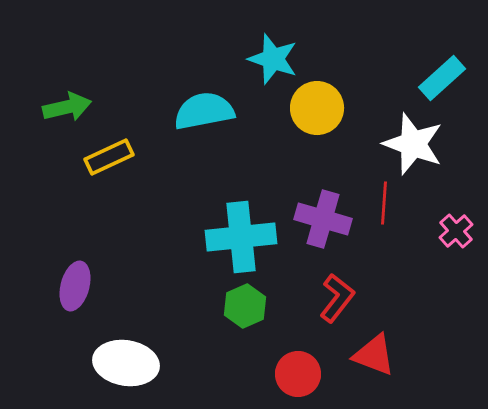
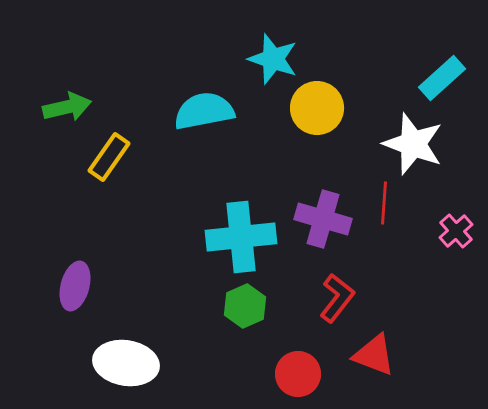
yellow rectangle: rotated 30 degrees counterclockwise
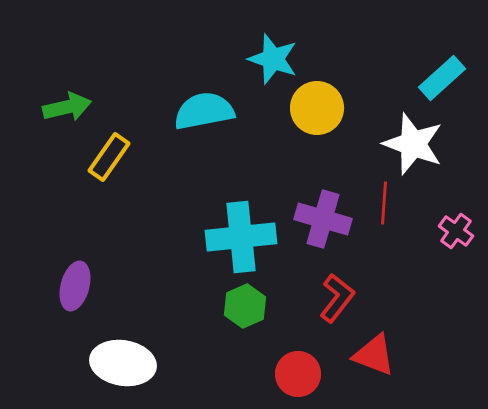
pink cross: rotated 12 degrees counterclockwise
white ellipse: moved 3 px left
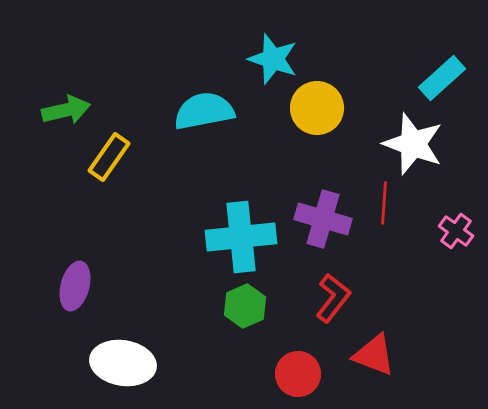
green arrow: moved 1 px left, 3 px down
red L-shape: moved 4 px left
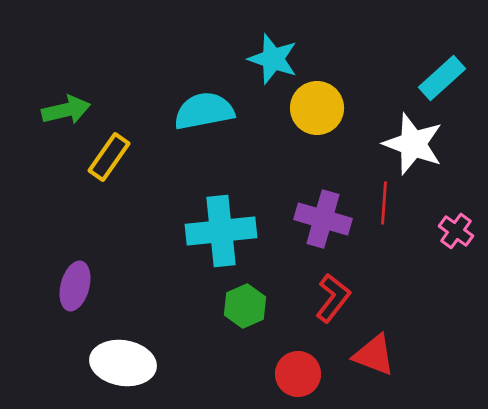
cyan cross: moved 20 px left, 6 px up
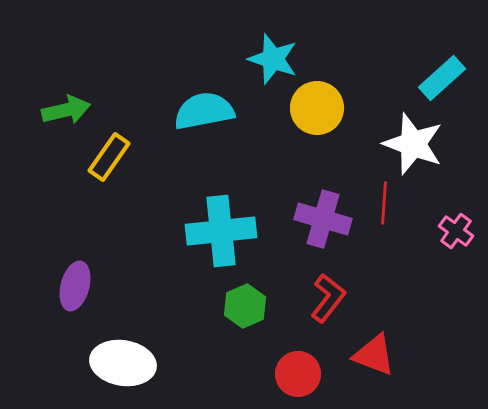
red L-shape: moved 5 px left
